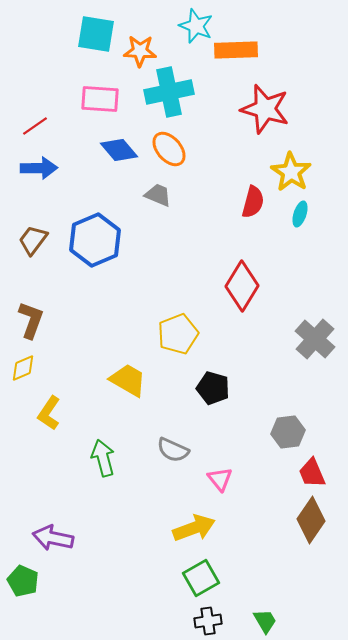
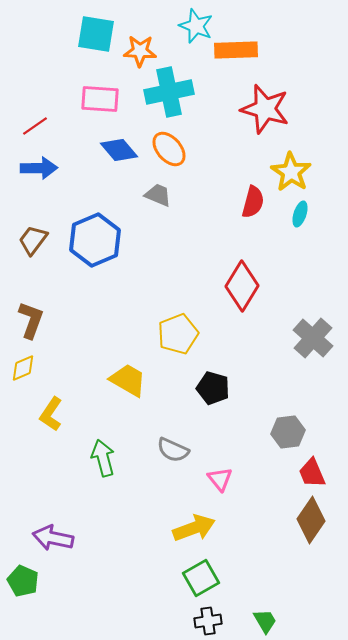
gray cross: moved 2 px left, 1 px up
yellow L-shape: moved 2 px right, 1 px down
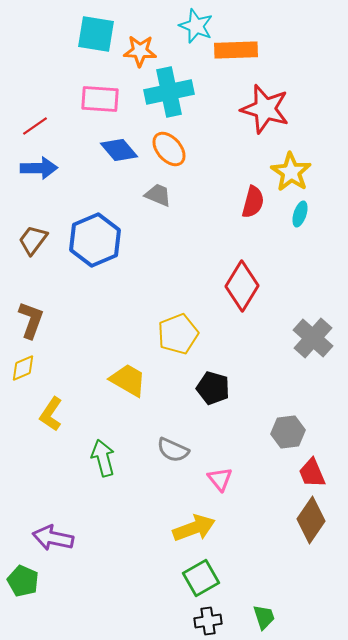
green trapezoid: moved 1 px left, 4 px up; rotated 12 degrees clockwise
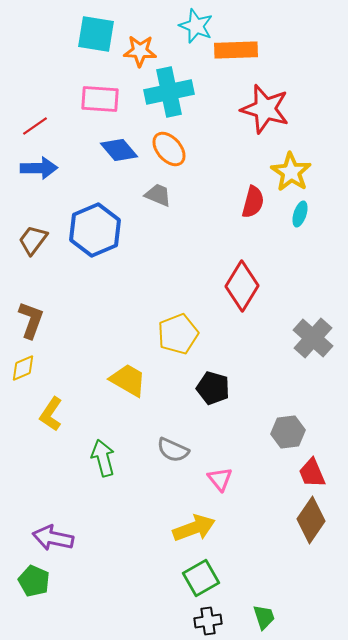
blue hexagon: moved 10 px up
green pentagon: moved 11 px right
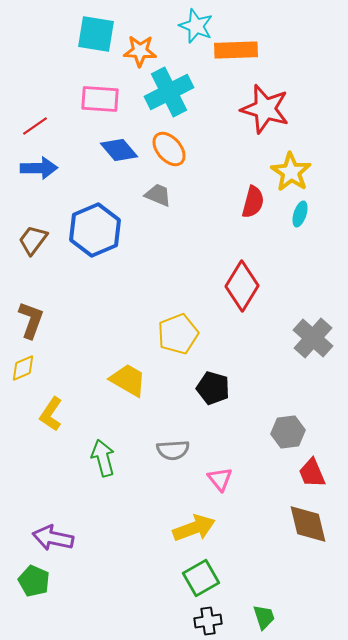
cyan cross: rotated 15 degrees counterclockwise
gray semicircle: rotated 28 degrees counterclockwise
brown diamond: moved 3 px left, 4 px down; rotated 48 degrees counterclockwise
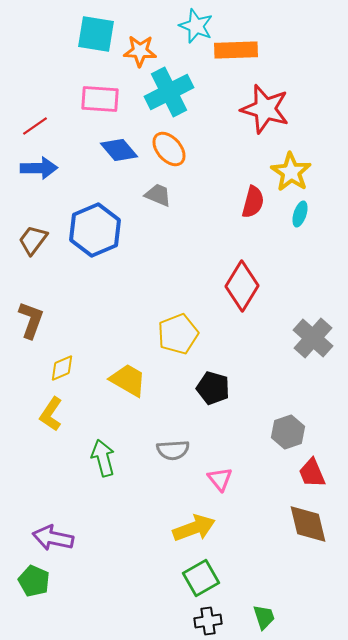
yellow diamond: moved 39 px right
gray hexagon: rotated 12 degrees counterclockwise
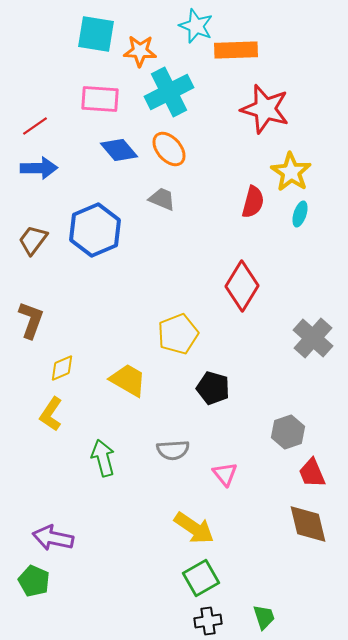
gray trapezoid: moved 4 px right, 4 px down
pink triangle: moved 5 px right, 5 px up
yellow arrow: rotated 54 degrees clockwise
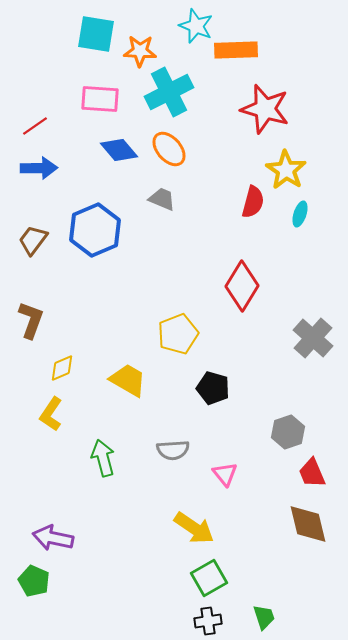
yellow star: moved 5 px left, 2 px up
green square: moved 8 px right
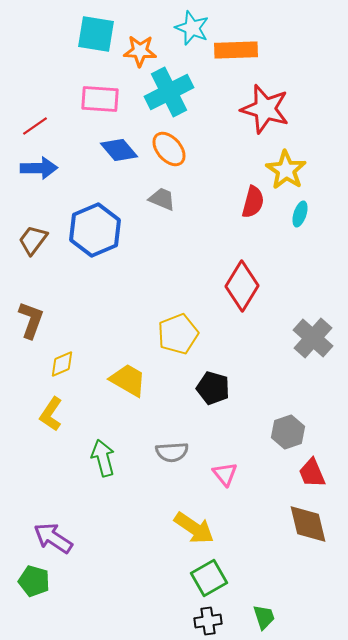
cyan star: moved 4 px left, 2 px down
yellow diamond: moved 4 px up
gray semicircle: moved 1 px left, 2 px down
purple arrow: rotated 21 degrees clockwise
green pentagon: rotated 8 degrees counterclockwise
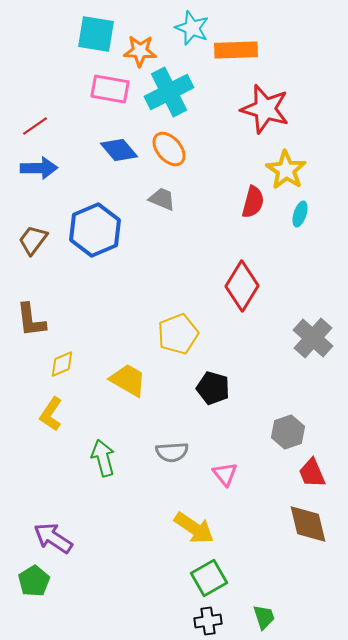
pink rectangle: moved 10 px right, 10 px up; rotated 6 degrees clockwise
brown L-shape: rotated 153 degrees clockwise
green pentagon: rotated 24 degrees clockwise
